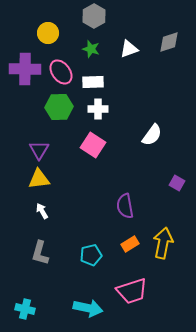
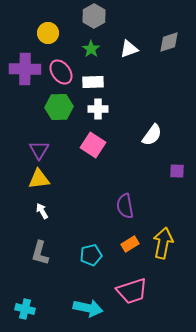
green star: rotated 18 degrees clockwise
purple square: moved 12 px up; rotated 28 degrees counterclockwise
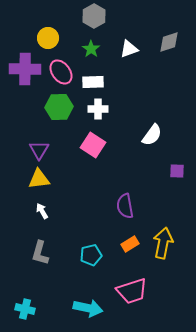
yellow circle: moved 5 px down
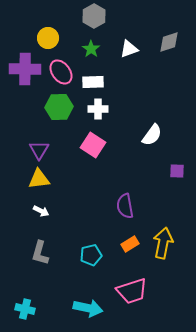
white arrow: moved 1 px left; rotated 147 degrees clockwise
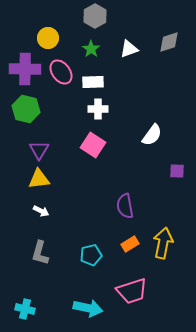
gray hexagon: moved 1 px right
green hexagon: moved 33 px left, 2 px down; rotated 16 degrees clockwise
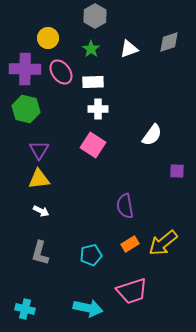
yellow arrow: rotated 140 degrees counterclockwise
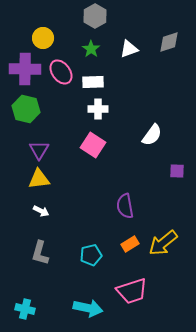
yellow circle: moved 5 px left
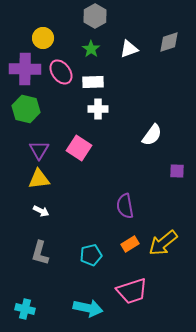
pink square: moved 14 px left, 3 px down
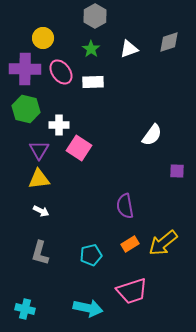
white cross: moved 39 px left, 16 px down
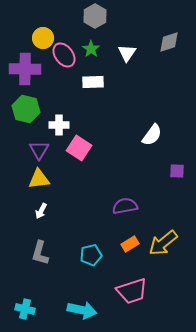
white triangle: moved 2 px left, 4 px down; rotated 36 degrees counterclockwise
pink ellipse: moved 3 px right, 17 px up
purple semicircle: rotated 90 degrees clockwise
white arrow: rotated 91 degrees clockwise
cyan arrow: moved 6 px left, 2 px down
